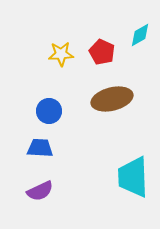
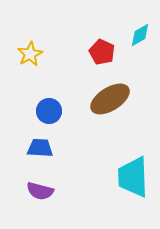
yellow star: moved 31 px left; rotated 25 degrees counterclockwise
brown ellipse: moved 2 px left; rotated 18 degrees counterclockwise
purple semicircle: rotated 40 degrees clockwise
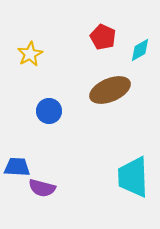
cyan diamond: moved 15 px down
red pentagon: moved 1 px right, 15 px up
brown ellipse: moved 9 px up; rotated 9 degrees clockwise
blue trapezoid: moved 23 px left, 19 px down
purple semicircle: moved 2 px right, 3 px up
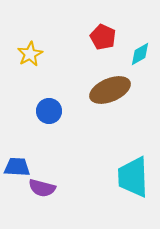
cyan diamond: moved 4 px down
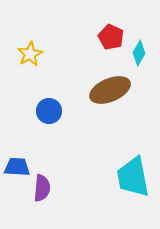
red pentagon: moved 8 px right
cyan diamond: moved 1 px left, 1 px up; rotated 30 degrees counterclockwise
cyan trapezoid: rotated 9 degrees counterclockwise
purple semicircle: rotated 100 degrees counterclockwise
